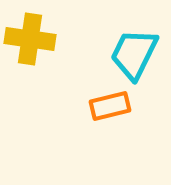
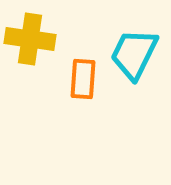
orange rectangle: moved 27 px left, 27 px up; rotated 72 degrees counterclockwise
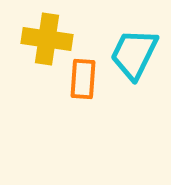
yellow cross: moved 17 px right
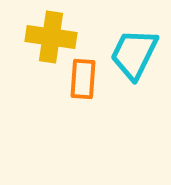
yellow cross: moved 4 px right, 2 px up
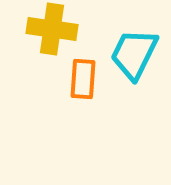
yellow cross: moved 1 px right, 8 px up
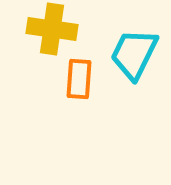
orange rectangle: moved 4 px left
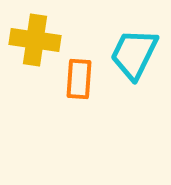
yellow cross: moved 17 px left, 11 px down
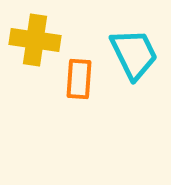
cyan trapezoid: rotated 128 degrees clockwise
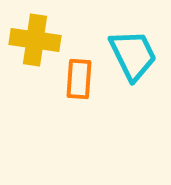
cyan trapezoid: moved 1 px left, 1 px down
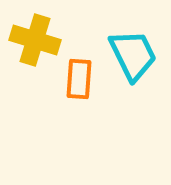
yellow cross: rotated 9 degrees clockwise
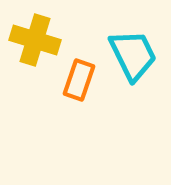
orange rectangle: moved 1 px down; rotated 15 degrees clockwise
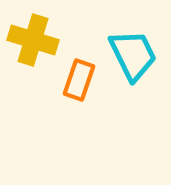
yellow cross: moved 2 px left
